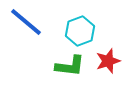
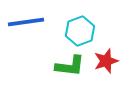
blue line: rotated 48 degrees counterclockwise
red star: moved 2 px left
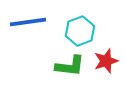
blue line: moved 2 px right
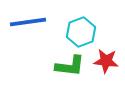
cyan hexagon: moved 1 px right, 1 px down
red star: rotated 25 degrees clockwise
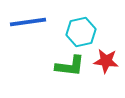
cyan hexagon: rotated 8 degrees clockwise
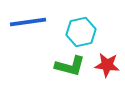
red star: moved 1 px right, 4 px down
green L-shape: rotated 8 degrees clockwise
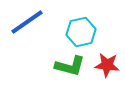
blue line: moved 1 px left; rotated 27 degrees counterclockwise
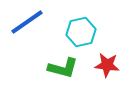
green L-shape: moved 7 px left, 2 px down
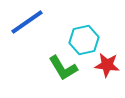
cyan hexagon: moved 3 px right, 8 px down
green L-shape: rotated 44 degrees clockwise
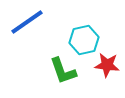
green L-shape: moved 3 px down; rotated 12 degrees clockwise
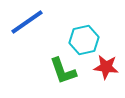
red star: moved 1 px left, 2 px down
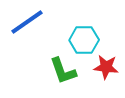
cyan hexagon: rotated 12 degrees clockwise
